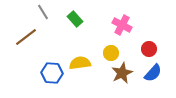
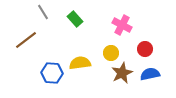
brown line: moved 3 px down
red circle: moved 4 px left
blue semicircle: moved 3 px left, 1 px down; rotated 144 degrees counterclockwise
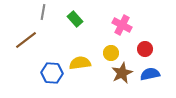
gray line: rotated 42 degrees clockwise
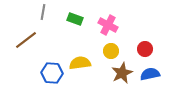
green rectangle: rotated 28 degrees counterclockwise
pink cross: moved 14 px left
yellow circle: moved 2 px up
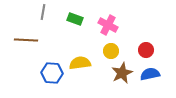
brown line: rotated 40 degrees clockwise
red circle: moved 1 px right, 1 px down
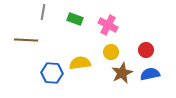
yellow circle: moved 1 px down
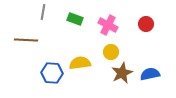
red circle: moved 26 px up
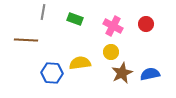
pink cross: moved 5 px right, 1 px down
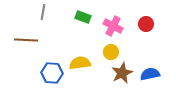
green rectangle: moved 8 px right, 2 px up
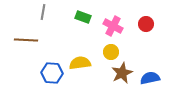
blue semicircle: moved 4 px down
